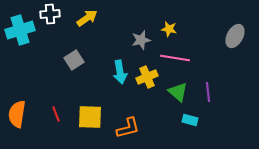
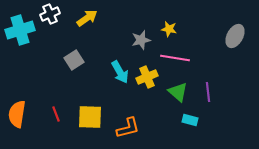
white cross: rotated 18 degrees counterclockwise
cyan arrow: rotated 20 degrees counterclockwise
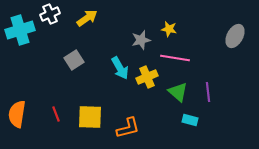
cyan arrow: moved 4 px up
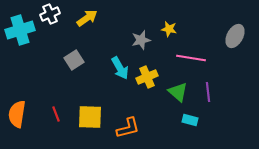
pink line: moved 16 px right
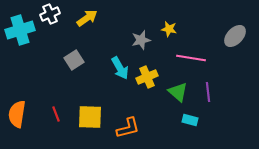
gray ellipse: rotated 15 degrees clockwise
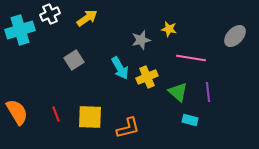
orange semicircle: moved 2 px up; rotated 140 degrees clockwise
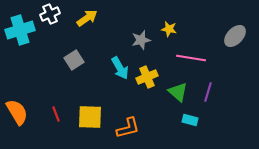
purple line: rotated 24 degrees clockwise
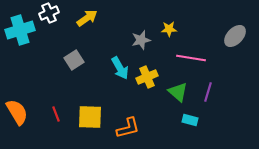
white cross: moved 1 px left, 1 px up
yellow star: rotated 14 degrees counterclockwise
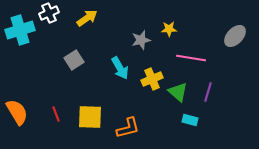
yellow cross: moved 5 px right, 2 px down
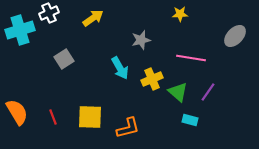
yellow arrow: moved 6 px right
yellow star: moved 11 px right, 15 px up
gray square: moved 10 px left, 1 px up
purple line: rotated 18 degrees clockwise
red line: moved 3 px left, 3 px down
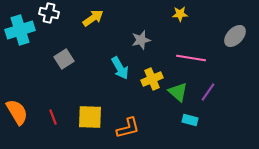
white cross: rotated 36 degrees clockwise
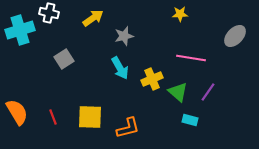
gray star: moved 17 px left, 4 px up
